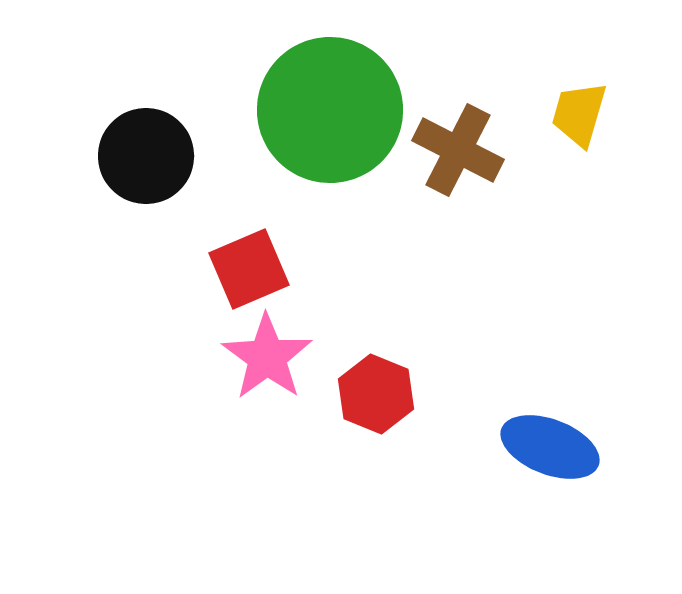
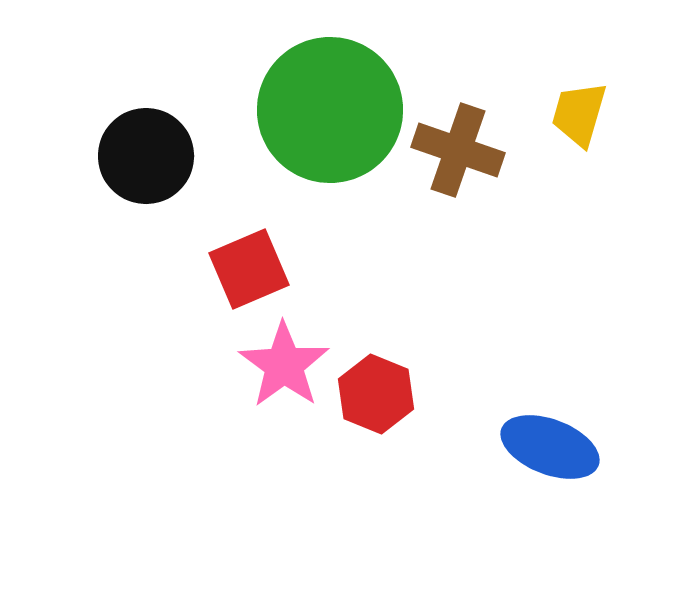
brown cross: rotated 8 degrees counterclockwise
pink star: moved 17 px right, 8 px down
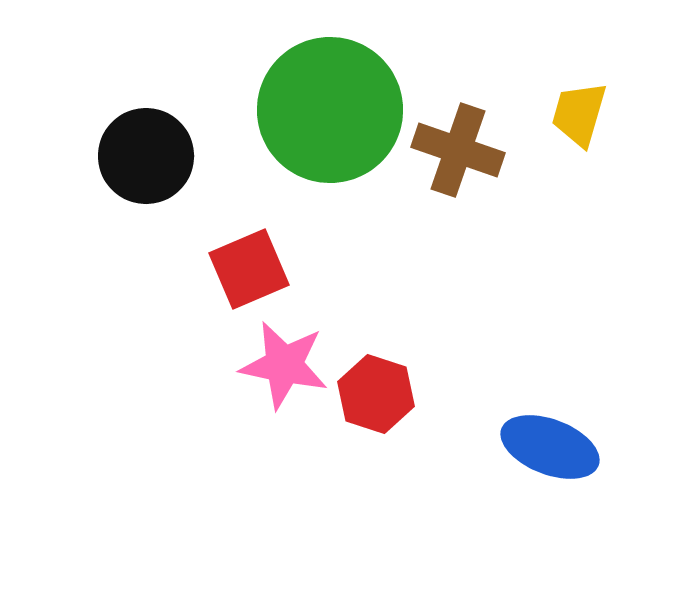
pink star: rotated 24 degrees counterclockwise
red hexagon: rotated 4 degrees counterclockwise
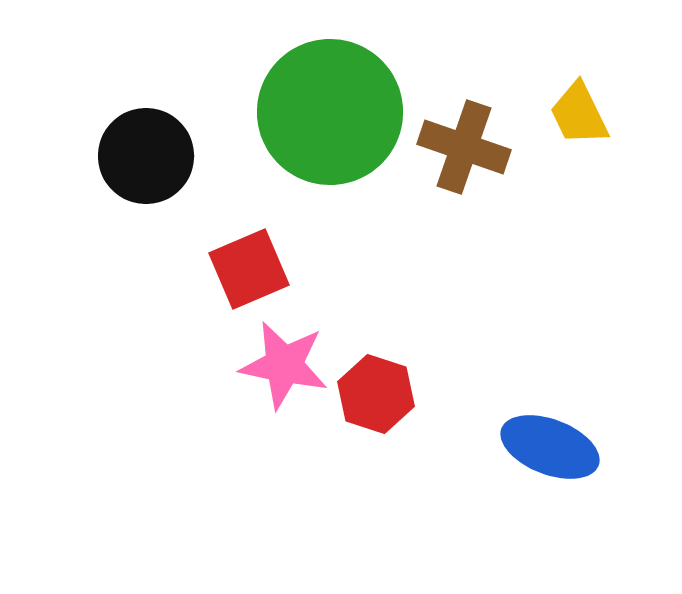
green circle: moved 2 px down
yellow trapezoid: rotated 42 degrees counterclockwise
brown cross: moved 6 px right, 3 px up
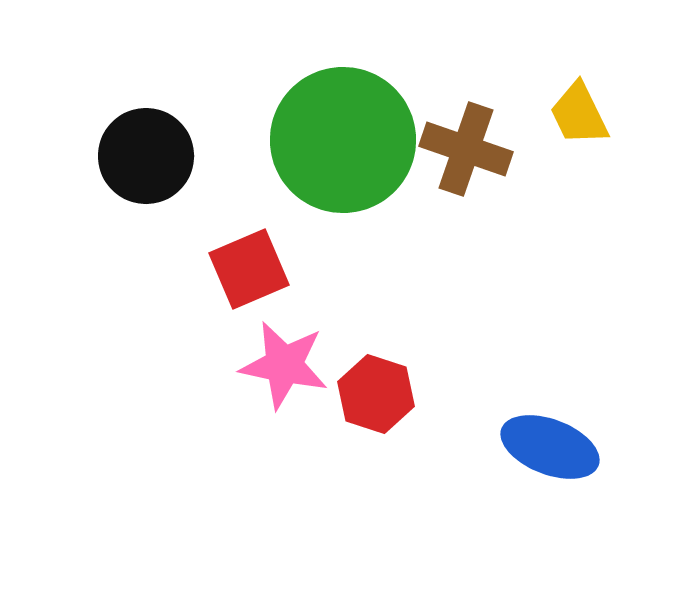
green circle: moved 13 px right, 28 px down
brown cross: moved 2 px right, 2 px down
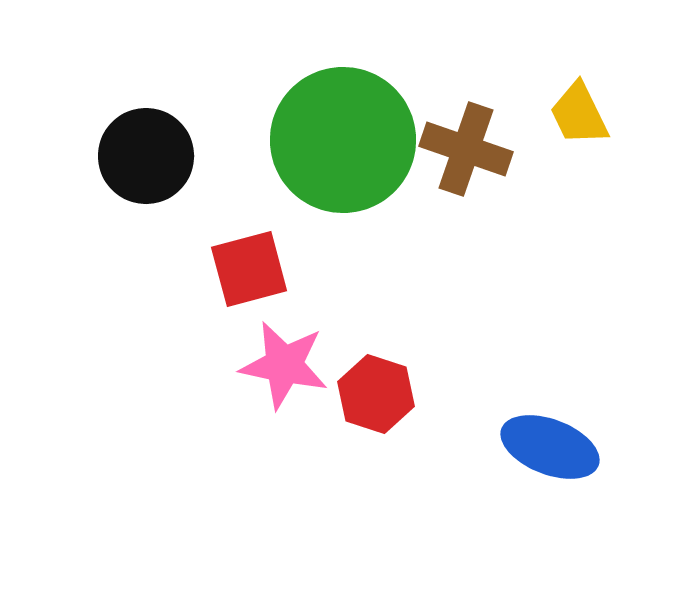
red square: rotated 8 degrees clockwise
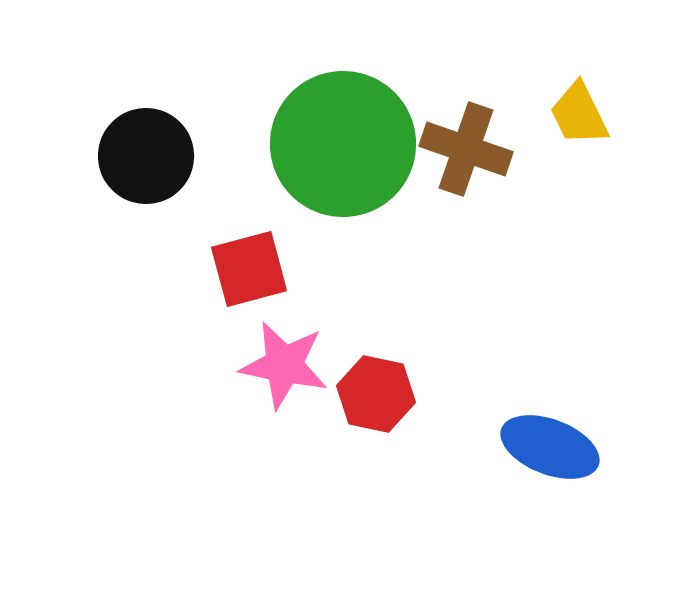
green circle: moved 4 px down
red hexagon: rotated 6 degrees counterclockwise
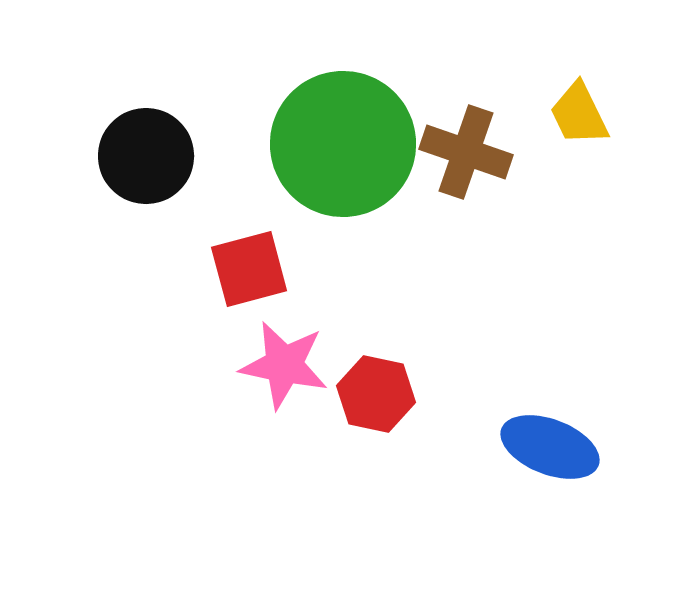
brown cross: moved 3 px down
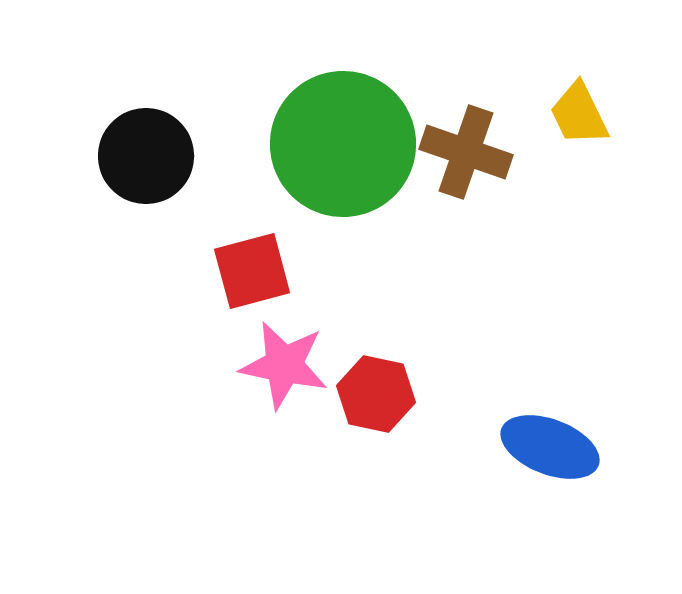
red square: moved 3 px right, 2 px down
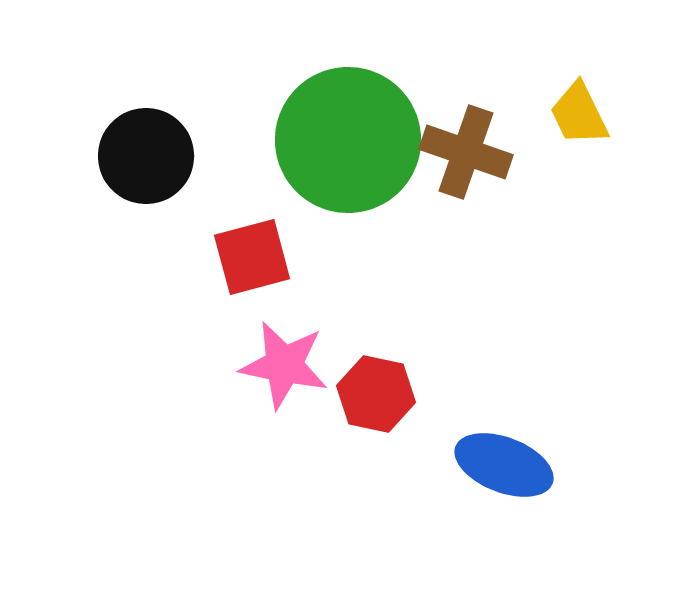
green circle: moved 5 px right, 4 px up
red square: moved 14 px up
blue ellipse: moved 46 px left, 18 px down
